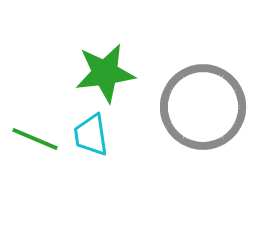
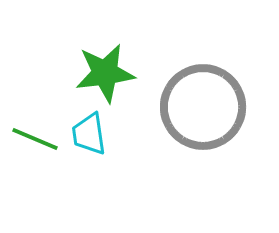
cyan trapezoid: moved 2 px left, 1 px up
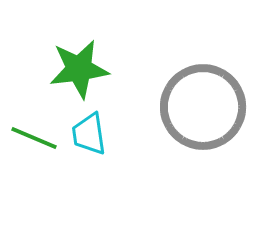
green star: moved 26 px left, 4 px up
green line: moved 1 px left, 1 px up
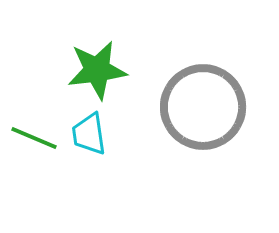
green star: moved 18 px right, 1 px down
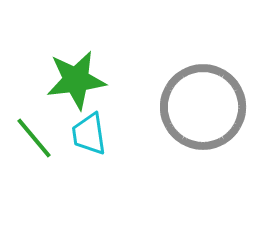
green star: moved 21 px left, 10 px down
green line: rotated 27 degrees clockwise
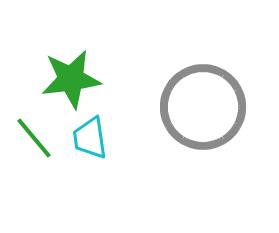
green star: moved 5 px left, 1 px up
cyan trapezoid: moved 1 px right, 4 px down
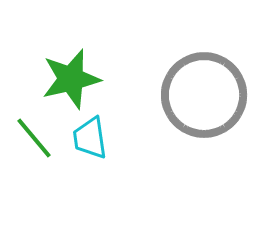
green star: rotated 6 degrees counterclockwise
gray circle: moved 1 px right, 12 px up
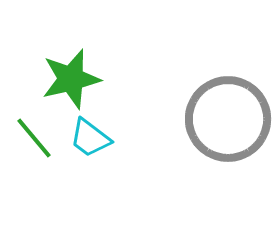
gray circle: moved 24 px right, 24 px down
cyan trapezoid: rotated 45 degrees counterclockwise
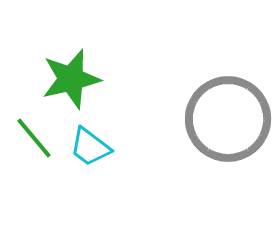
cyan trapezoid: moved 9 px down
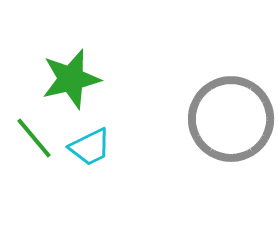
gray circle: moved 3 px right
cyan trapezoid: rotated 63 degrees counterclockwise
